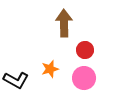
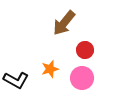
brown arrow: rotated 140 degrees counterclockwise
pink circle: moved 2 px left
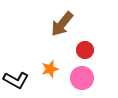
brown arrow: moved 2 px left, 1 px down
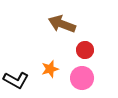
brown arrow: rotated 72 degrees clockwise
